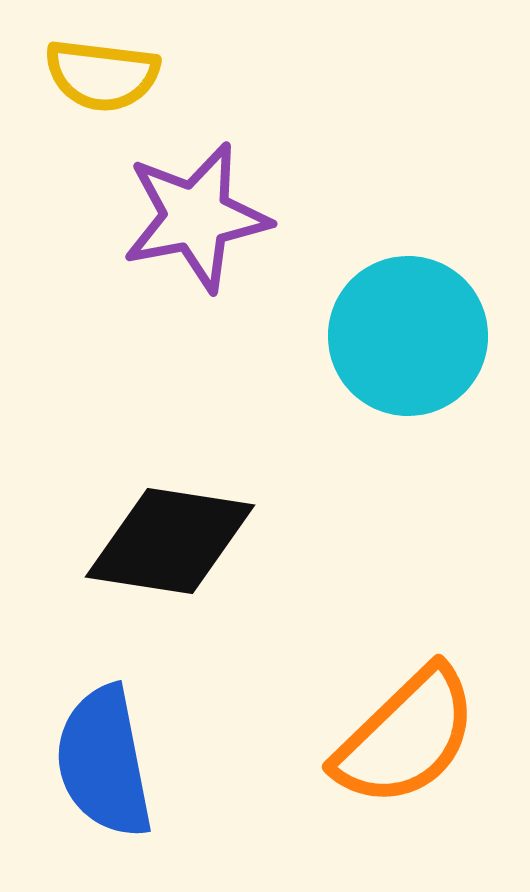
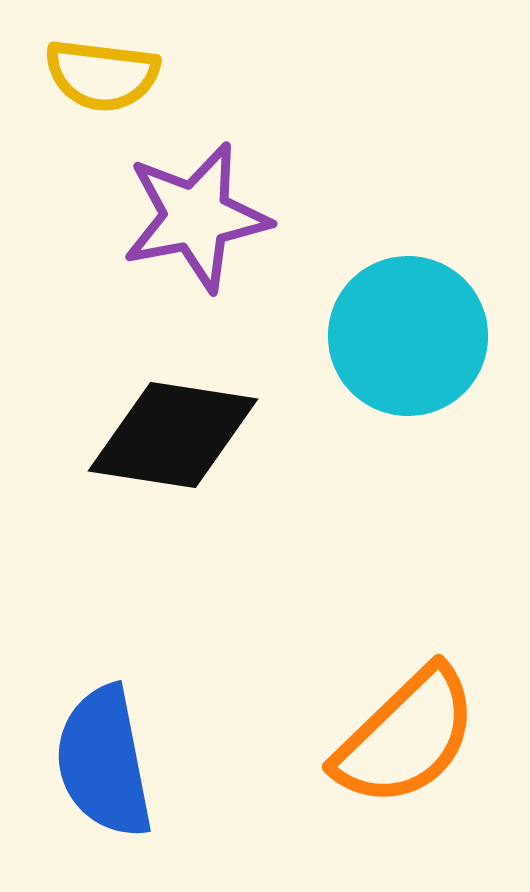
black diamond: moved 3 px right, 106 px up
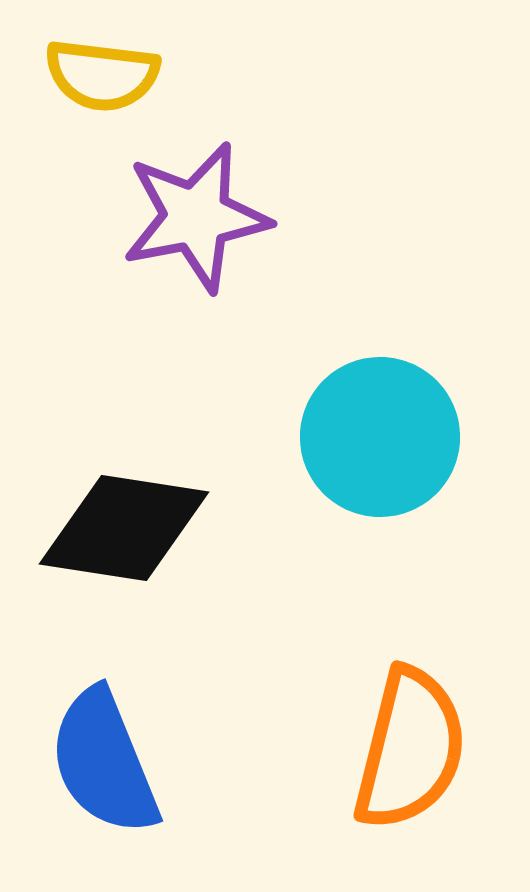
cyan circle: moved 28 px left, 101 px down
black diamond: moved 49 px left, 93 px down
orange semicircle: moved 4 px right, 12 px down; rotated 32 degrees counterclockwise
blue semicircle: rotated 11 degrees counterclockwise
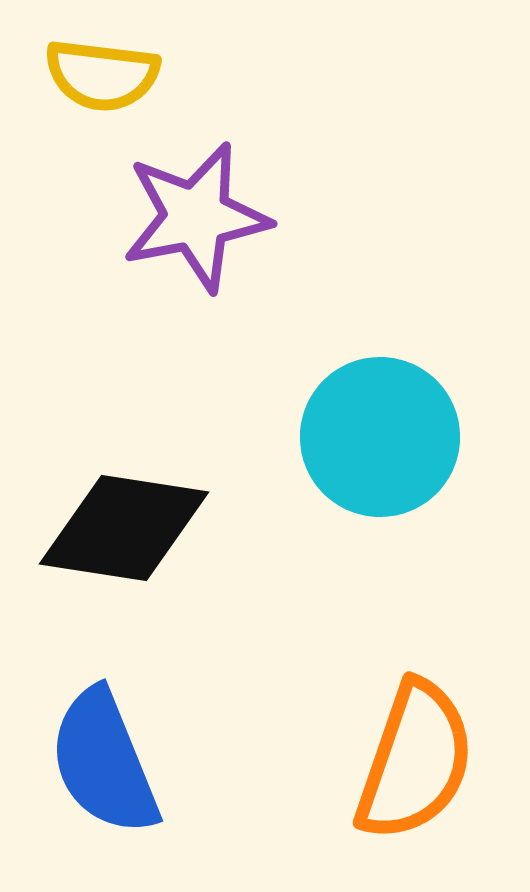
orange semicircle: moved 5 px right, 12 px down; rotated 5 degrees clockwise
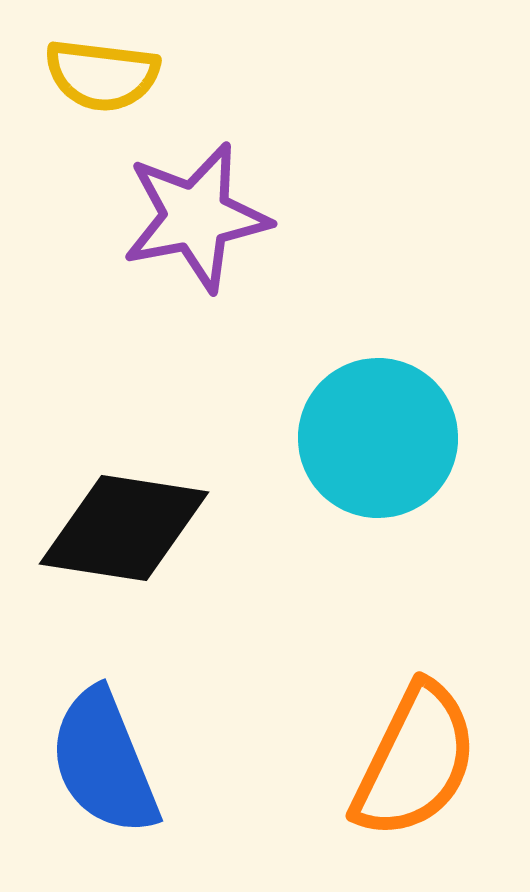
cyan circle: moved 2 px left, 1 px down
orange semicircle: rotated 7 degrees clockwise
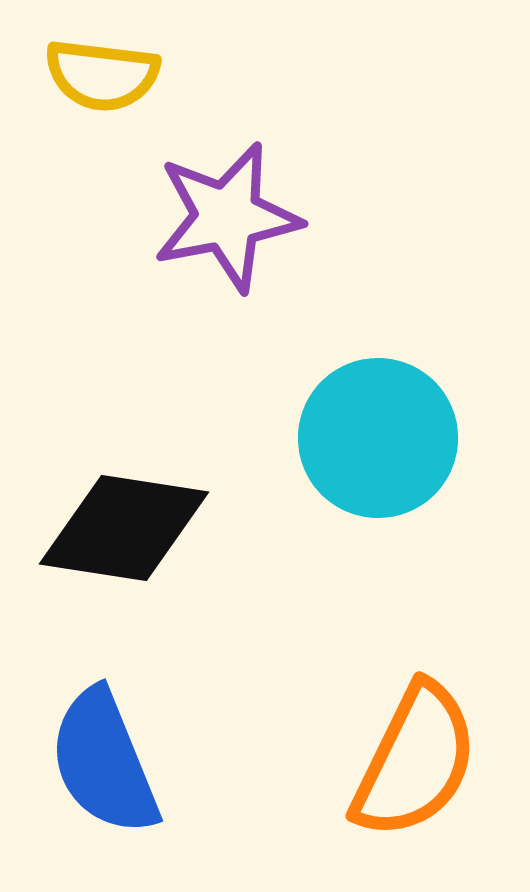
purple star: moved 31 px right
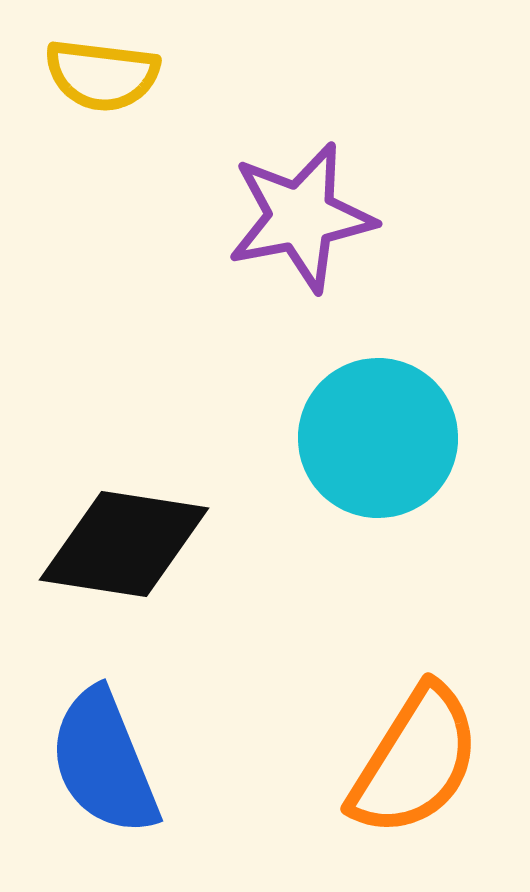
purple star: moved 74 px right
black diamond: moved 16 px down
orange semicircle: rotated 6 degrees clockwise
